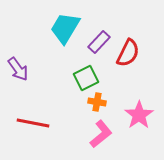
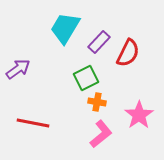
purple arrow: rotated 90 degrees counterclockwise
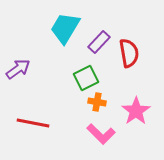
red semicircle: moved 1 px right; rotated 36 degrees counterclockwise
pink star: moved 3 px left, 4 px up
pink L-shape: rotated 84 degrees clockwise
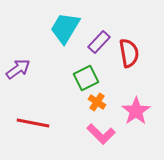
orange cross: rotated 24 degrees clockwise
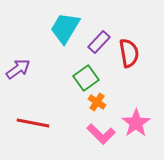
green square: rotated 10 degrees counterclockwise
pink star: moved 12 px down
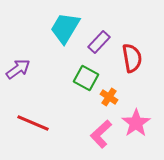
red semicircle: moved 3 px right, 5 px down
green square: rotated 25 degrees counterclockwise
orange cross: moved 12 px right, 5 px up
red line: rotated 12 degrees clockwise
pink L-shape: rotated 92 degrees clockwise
